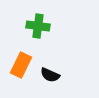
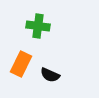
orange rectangle: moved 1 px up
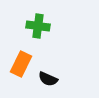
black semicircle: moved 2 px left, 4 px down
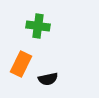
black semicircle: rotated 36 degrees counterclockwise
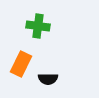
black semicircle: rotated 12 degrees clockwise
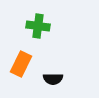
black semicircle: moved 5 px right
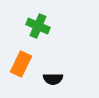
green cross: rotated 15 degrees clockwise
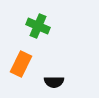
black semicircle: moved 1 px right, 3 px down
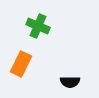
black semicircle: moved 16 px right
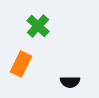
green cross: rotated 20 degrees clockwise
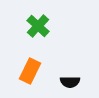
orange rectangle: moved 9 px right, 7 px down
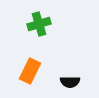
green cross: moved 1 px right, 2 px up; rotated 30 degrees clockwise
